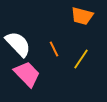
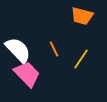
white semicircle: moved 6 px down
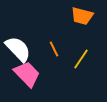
white semicircle: moved 1 px up
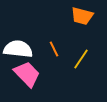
white semicircle: rotated 40 degrees counterclockwise
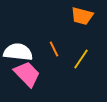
white semicircle: moved 3 px down
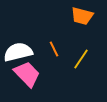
white semicircle: rotated 20 degrees counterclockwise
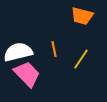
orange line: rotated 14 degrees clockwise
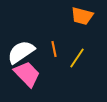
white semicircle: moved 3 px right; rotated 20 degrees counterclockwise
yellow line: moved 4 px left, 1 px up
